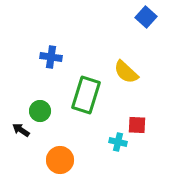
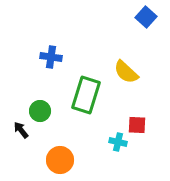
black arrow: rotated 18 degrees clockwise
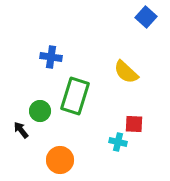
green rectangle: moved 11 px left, 1 px down
red square: moved 3 px left, 1 px up
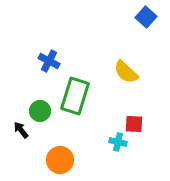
blue cross: moved 2 px left, 4 px down; rotated 20 degrees clockwise
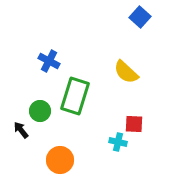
blue square: moved 6 px left
